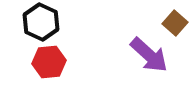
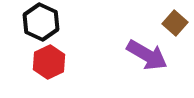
purple arrow: moved 2 px left; rotated 12 degrees counterclockwise
red hexagon: rotated 20 degrees counterclockwise
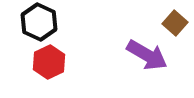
black hexagon: moved 2 px left
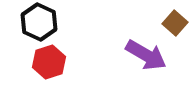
purple arrow: moved 1 px left
red hexagon: rotated 8 degrees clockwise
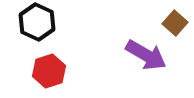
black hexagon: moved 2 px left
red hexagon: moved 9 px down
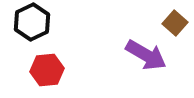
black hexagon: moved 5 px left; rotated 9 degrees clockwise
red hexagon: moved 2 px left, 1 px up; rotated 12 degrees clockwise
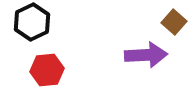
brown square: moved 1 px left, 1 px up
purple arrow: rotated 33 degrees counterclockwise
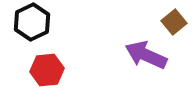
brown square: rotated 10 degrees clockwise
purple arrow: rotated 153 degrees counterclockwise
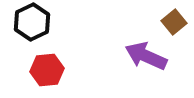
purple arrow: moved 1 px down
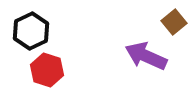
black hexagon: moved 1 px left, 9 px down
red hexagon: rotated 24 degrees clockwise
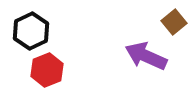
red hexagon: rotated 20 degrees clockwise
